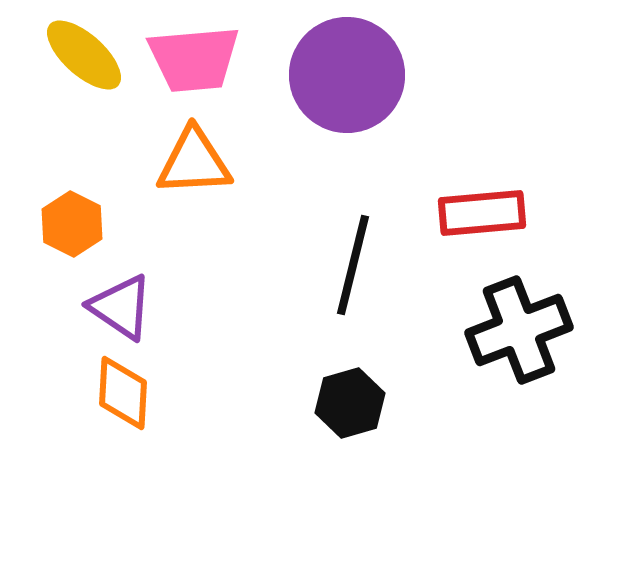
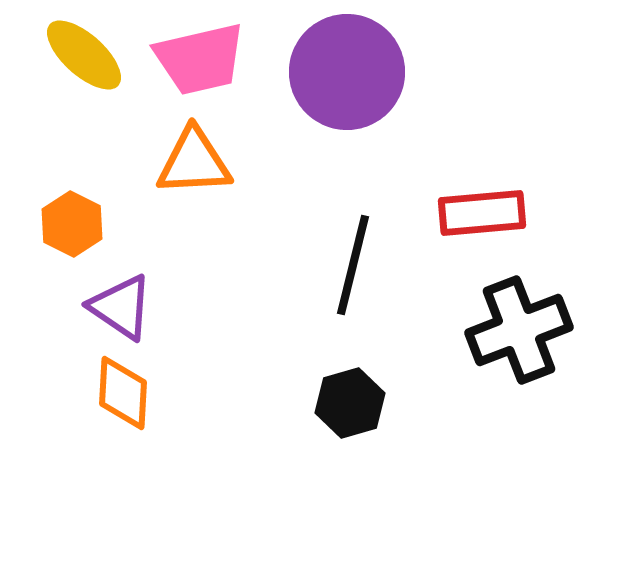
pink trapezoid: moved 6 px right; rotated 8 degrees counterclockwise
purple circle: moved 3 px up
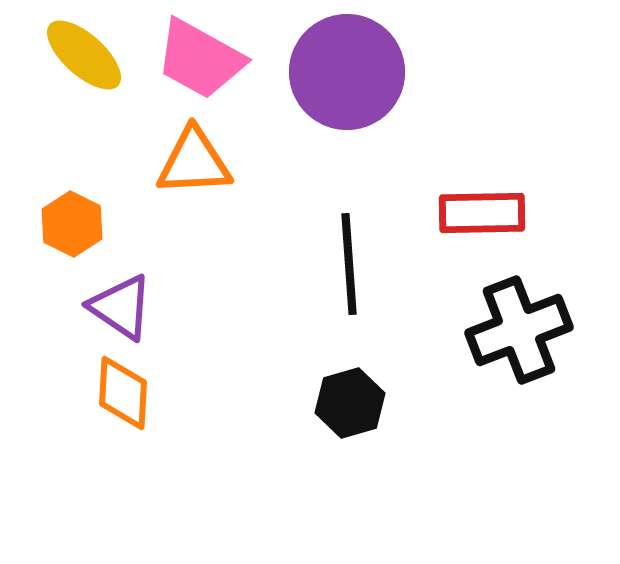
pink trapezoid: rotated 42 degrees clockwise
red rectangle: rotated 4 degrees clockwise
black line: moved 4 px left, 1 px up; rotated 18 degrees counterclockwise
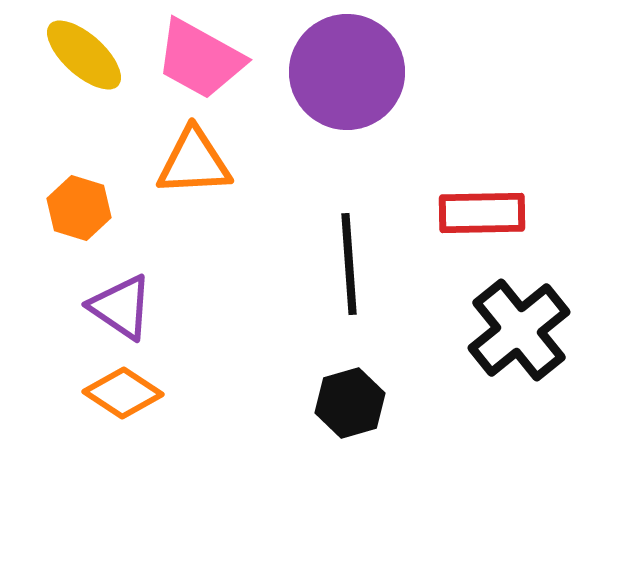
orange hexagon: moved 7 px right, 16 px up; rotated 10 degrees counterclockwise
black cross: rotated 18 degrees counterclockwise
orange diamond: rotated 60 degrees counterclockwise
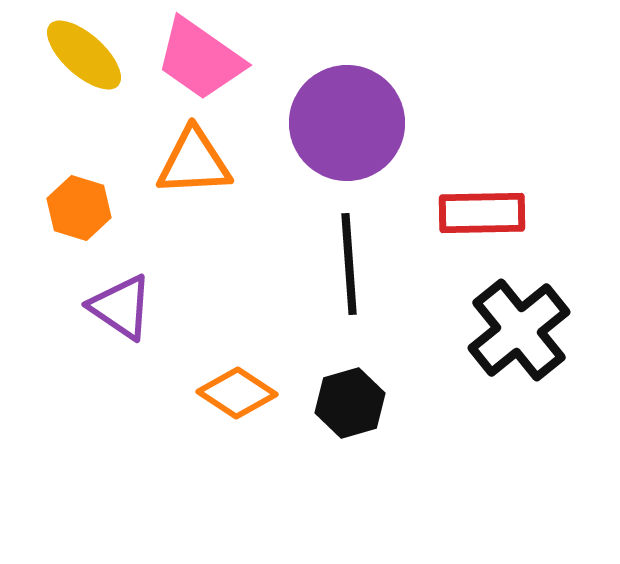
pink trapezoid: rotated 6 degrees clockwise
purple circle: moved 51 px down
orange diamond: moved 114 px right
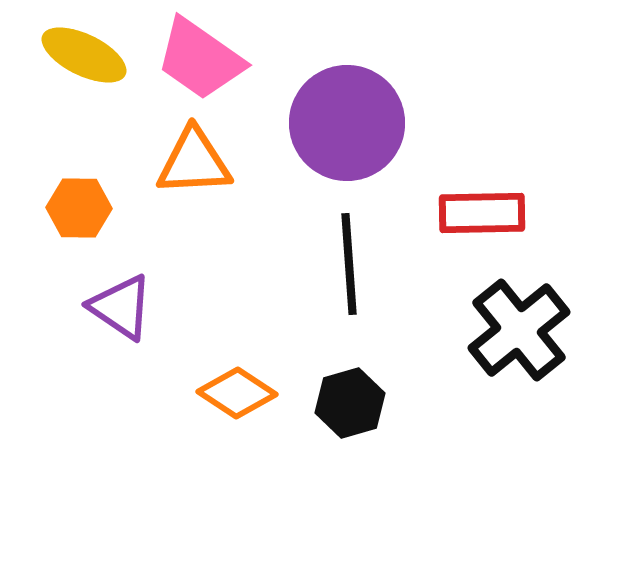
yellow ellipse: rotated 16 degrees counterclockwise
orange hexagon: rotated 16 degrees counterclockwise
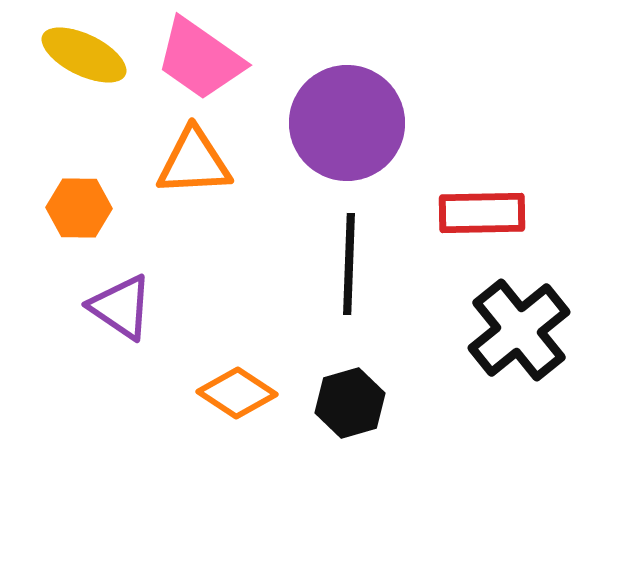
black line: rotated 6 degrees clockwise
